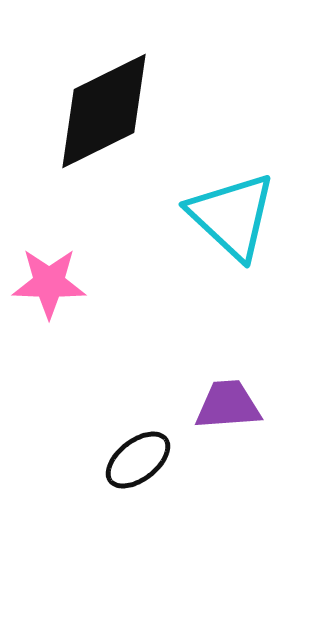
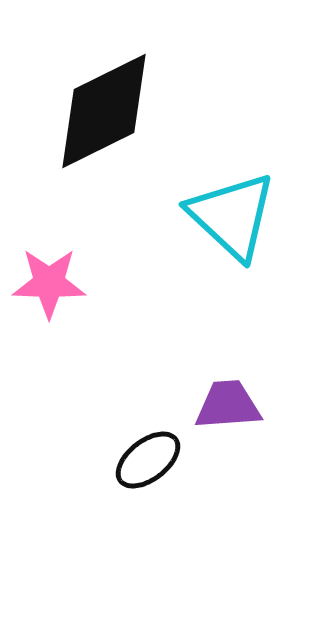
black ellipse: moved 10 px right
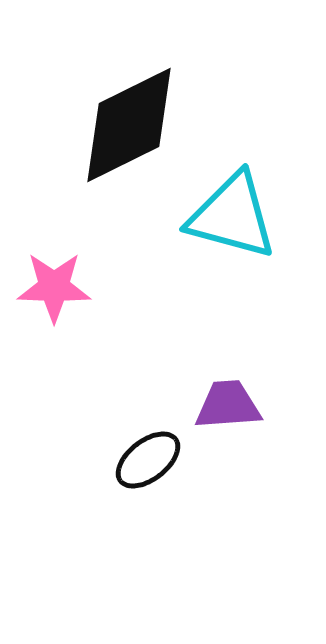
black diamond: moved 25 px right, 14 px down
cyan triangle: rotated 28 degrees counterclockwise
pink star: moved 5 px right, 4 px down
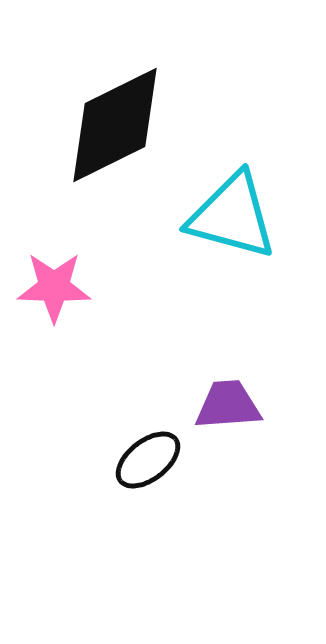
black diamond: moved 14 px left
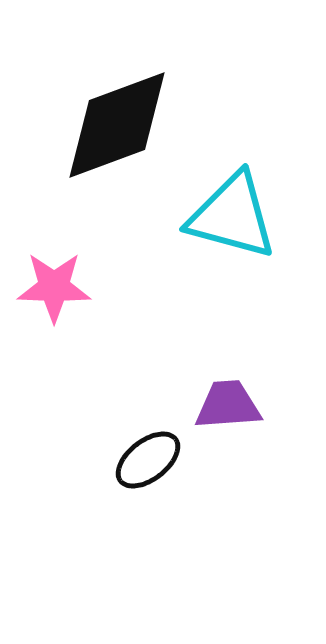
black diamond: moved 2 px right; rotated 6 degrees clockwise
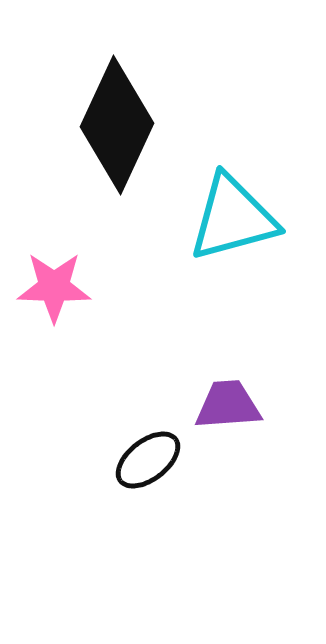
black diamond: rotated 45 degrees counterclockwise
cyan triangle: moved 1 px right, 2 px down; rotated 30 degrees counterclockwise
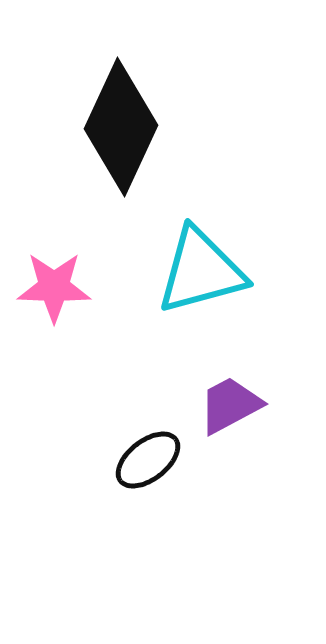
black diamond: moved 4 px right, 2 px down
cyan triangle: moved 32 px left, 53 px down
purple trapezoid: moved 2 px right; rotated 24 degrees counterclockwise
